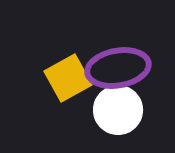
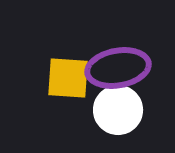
yellow square: rotated 33 degrees clockwise
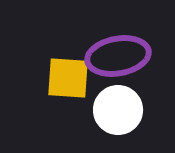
purple ellipse: moved 12 px up
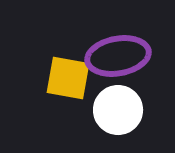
yellow square: rotated 6 degrees clockwise
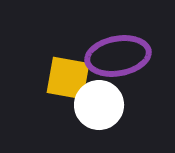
white circle: moved 19 px left, 5 px up
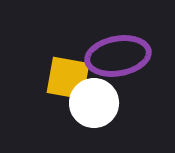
white circle: moved 5 px left, 2 px up
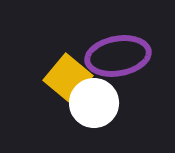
yellow square: rotated 30 degrees clockwise
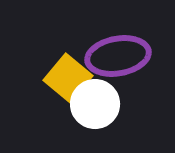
white circle: moved 1 px right, 1 px down
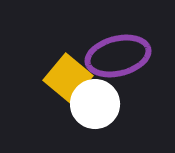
purple ellipse: rotated 4 degrees counterclockwise
